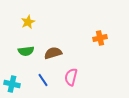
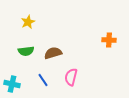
orange cross: moved 9 px right, 2 px down; rotated 16 degrees clockwise
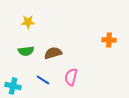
yellow star: rotated 24 degrees clockwise
blue line: rotated 24 degrees counterclockwise
cyan cross: moved 1 px right, 2 px down
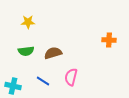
blue line: moved 1 px down
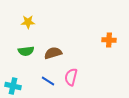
blue line: moved 5 px right
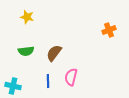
yellow star: moved 1 px left, 5 px up; rotated 16 degrees clockwise
orange cross: moved 10 px up; rotated 24 degrees counterclockwise
brown semicircle: moved 1 px right; rotated 36 degrees counterclockwise
blue line: rotated 56 degrees clockwise
